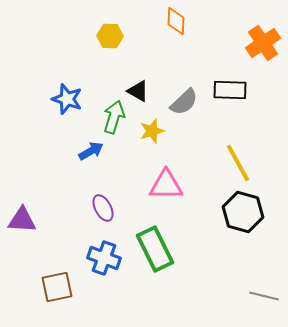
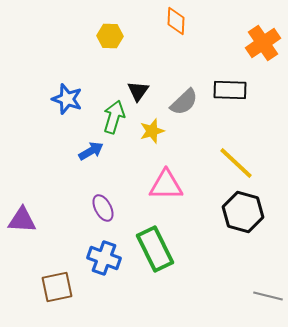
black triangle: rotated 35 degrees clockwise
yellow line: moved 2 px left; rotated 18 degrees counterclockwise
gray line: moved 4 px right
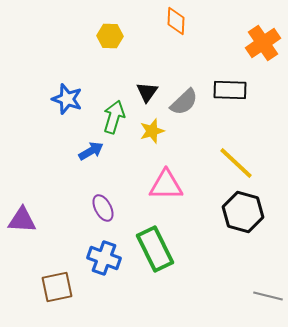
black triangle: moved 9 px right, 1 px down
